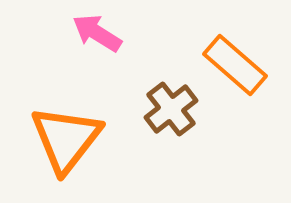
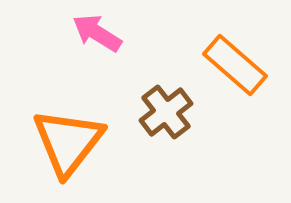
brown cross: moved 5 px left, 3 px down
orange triangle: moved 2 px right, 3 px down
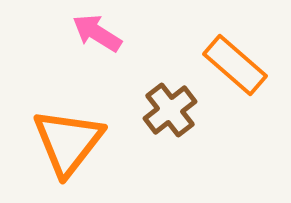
brown cross: moved 4 px right, 2 px up
